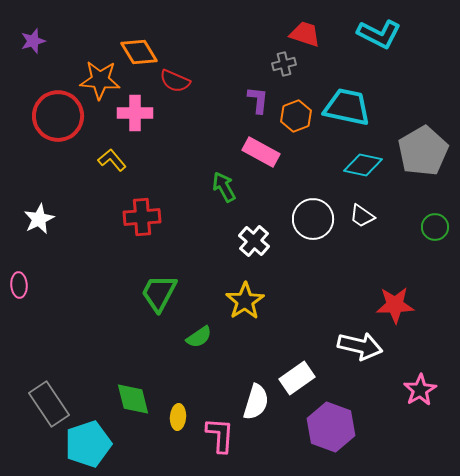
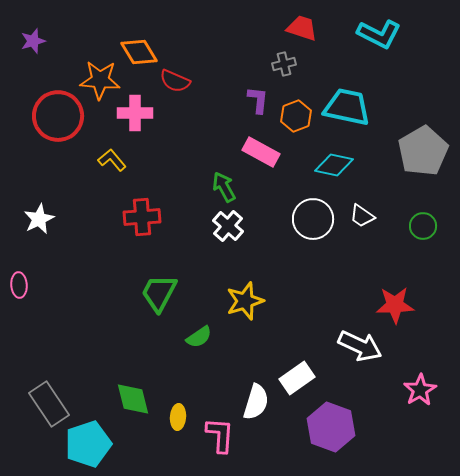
red trapezoid: moved 3 px left, 6 px up
cyan diamond: moved 29 px left
green circle: moved 12 px left, 1 px up
white cross: moved 26 px left, 15 px up
yellow star: rotated 15 degrees clockwise
white arrow: rotated 12 degrees clockwise
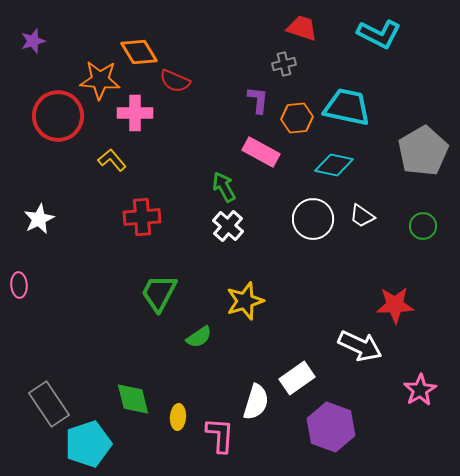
orange hexagon: moved 1 px right, 2 px down; rotated 16 degrees clockwise
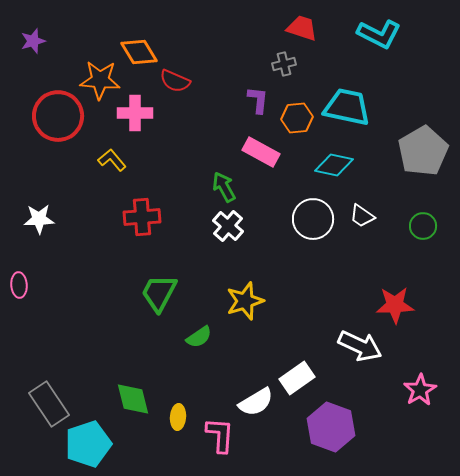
white star: rotated 24 degrees clockwise
white semicircle: rotated 42 degrees clockwise
